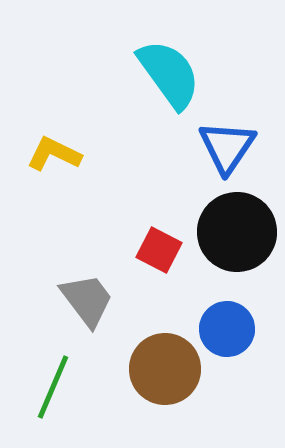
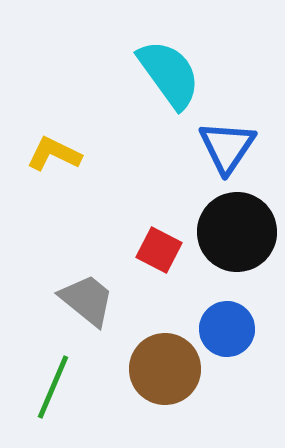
gray trapezoid: rotated 14 degrees counterclockwise
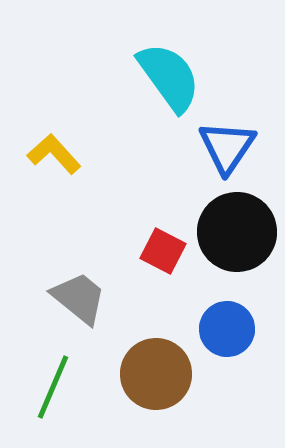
cyan semicircle: moved 3 px down
yellow L-shape: rotated 22 degrees clockwise
red square: moved 4 px right, 1 px down
gray trapezoid: moved 8 px left, 2 px up
brown circle: moved 9 px left, 5 px down
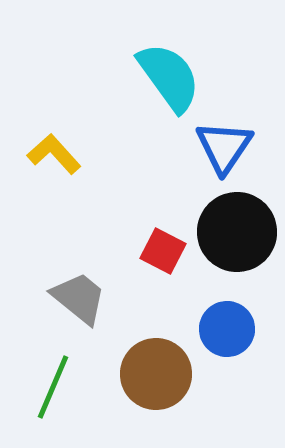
blue triangle: moved 3 px left
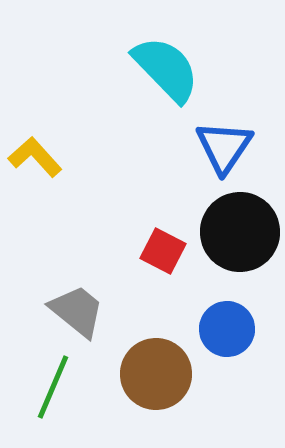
cyan semicircle: moved 3 px left, 8 px up; rotated 8 degrees counterclockwise
yellow L-shape: moved 19 px left, 3 px down
black circle: moved 3 px right
gray trapezoid: moved 2 px left, 13 px down
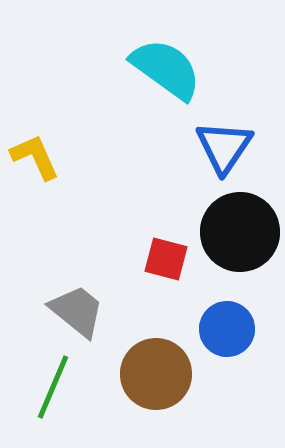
cyan semicircle: rotated 10 degrees counterclockwise
yellow L-shape: rotated 18 degrees clockwise
red square: moved 3 px right, 8 px down; rotated 12 degrees counterclockwise
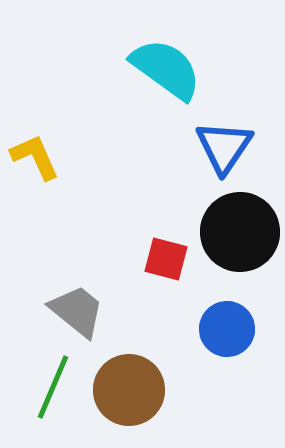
brown circle: moved 27 px left, 16 px down
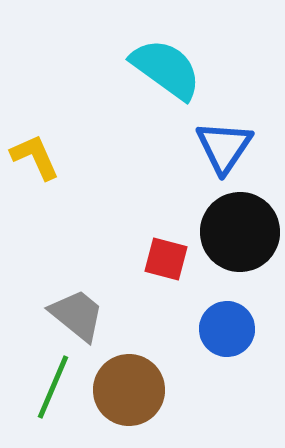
gray trapezoid: moved 4 px down
